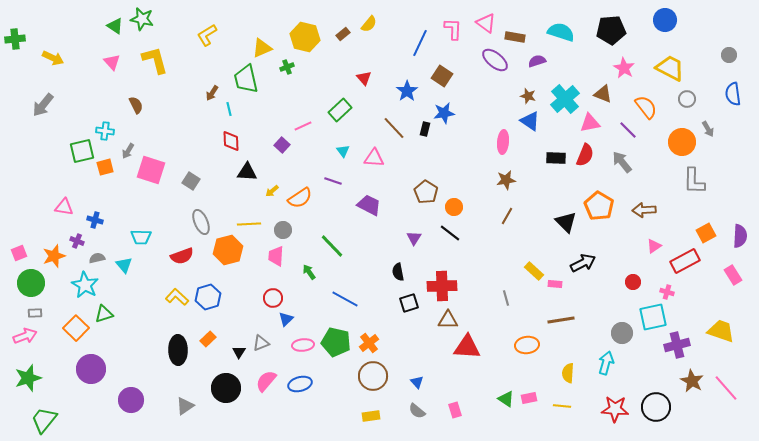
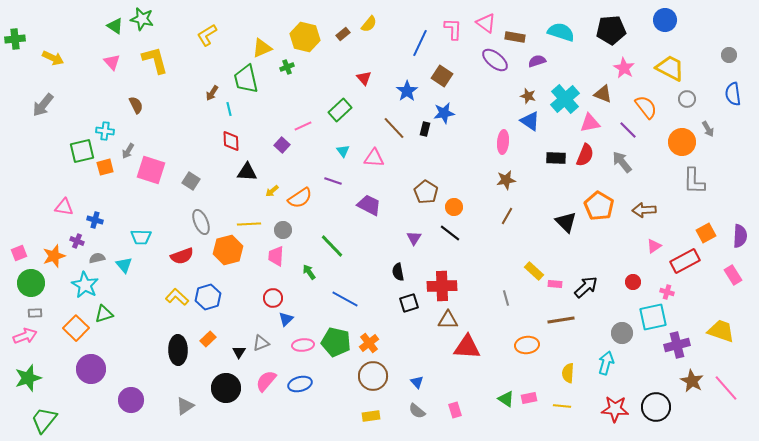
black arrow at (583, 263): moved 3 px right, 24 px down; rotated 15 degrees counterclockwise
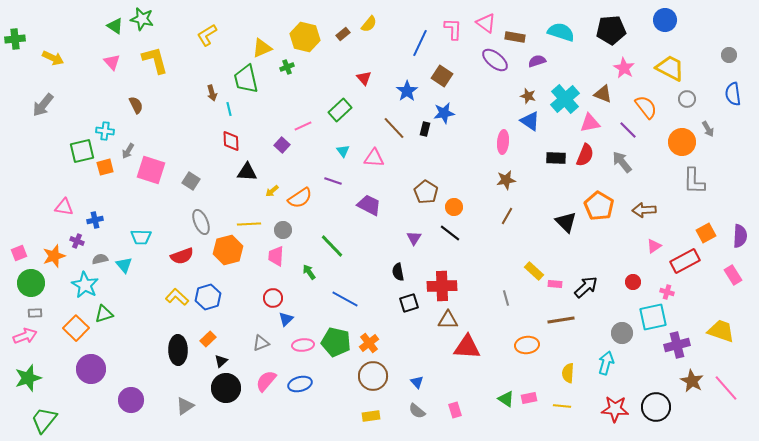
brown arrow at (212, 93): rotated 49 degrees counterclockwise
blue cross at (95, 220): rotated 28 degrees counterclockwise
gray semicircle at (97, 258): moved 3 px right, 1 px down
black triangle at (239, 352): moved 18 px left, 9 px down; rotated 16 degrees clockwise
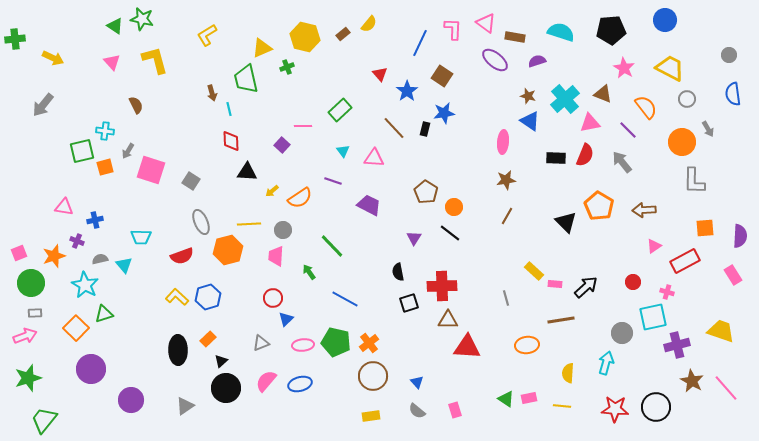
red triangle at (364, 78): moved 16 px right, 4 px up
pink line at (303, 126): rotated 24 degrees clockwise
orange square at (706, 233): moved 1 px left, 5 px up; rotated 24 degrees clockwise
